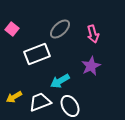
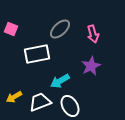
pink square: moved 1 px left; rotated 16 degrees counterclockwise
white rectangle: rotated 10 degrees clockwise
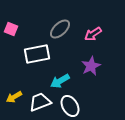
pink arrow: rotated 72 degrees clockwise
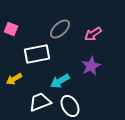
yellow arrow: moved 18 px up
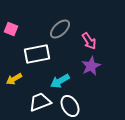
pink arrow: moved 4 px left, 7 px down; rotated 90 degrees counterclockwise
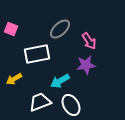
purple star: moved 5 px left, 1 px up; rotated 18 degrees clockwise
white ellipse: moved 1 px right, 1 px up
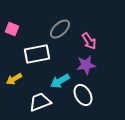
pink square: moved 1 px right
white ellipse: moved 12 px right, 10 px up
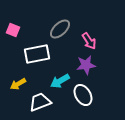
pink square: moved 1 px right, 1 px down
yellow arrow: moved 4 px right, 5 px down
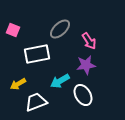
white trapezoid: moved 4 px left
